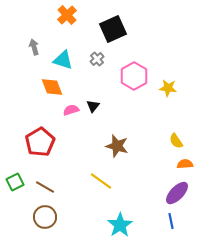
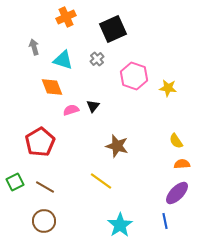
orange cross: moved 1 px left, 2 px down; rotated 18 degrees clockwise
pink hexagon: rotated 12 degrees counterclockwise
orange semicircle: moved 3 px left
brown circle: moved 1 px left, 4 px down
blue line: moved 6 px left
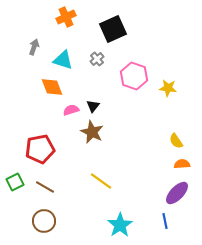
gray arrow: rotated 35 degrees clockwise
red pentagon: moved 7 px down; rotated 20 degrees clockwise
brown star: moved 25 px left, 14 px up; rotated 10 degrees clockwise
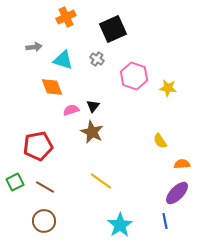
gray arrow: rotated 63 degrees clockwise
gray cross: rotated 16 degrees counterclockwise
yellow semicircle: moved 16 px left
red pentagon: moved 2 px left, 3 px up
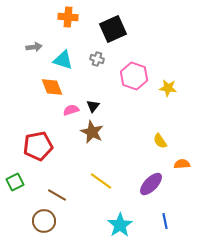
orange cross: moved 2 px right; rotated 30 degrees clockwise
gray cross: rotated 16 degrees counterclockwise
brown line: moved 12 px right, 8 px down
purple ellipse: moved 26 px left, 9 px up
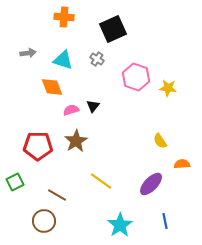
orange cross: moved 4 px left
gray arrow: moved 6 px left, 6 px down
gray cross: rotated 16 degrees clockwise
pink hexagon: moved 2 px right, 1 px down
brown star: moved 16 px left, 9 px down; rotated 15 degrees clockwise
red pentagon: rotated 12 degrees clockwise
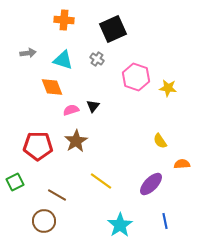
orange cross: moved 3 px down
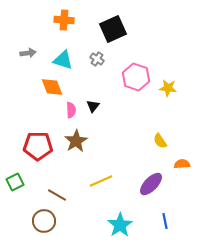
pink semicircle: rotated 105 degrees clockwise
yellow line: rotated 60 degrees counterclockwise
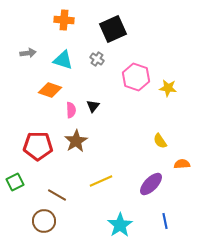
orange diamond: moved 2 px left, 3 px down; rotated 50 degrees counterclockwise
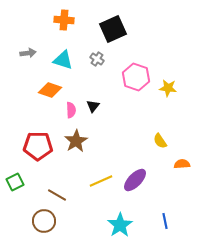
purple ellipse: moved 16 px left, 4 px up
